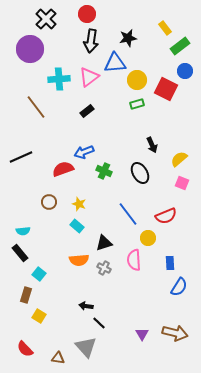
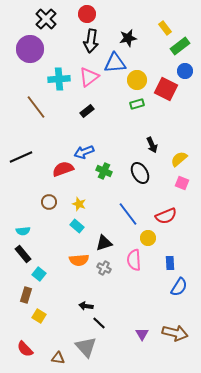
black rectangle at (20, 253): moved 3 px right, 1 px down
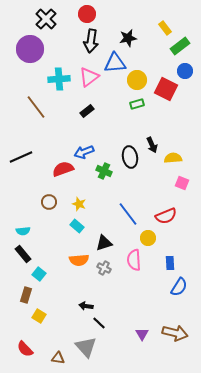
yellow semicircle at (179, 159): moved 6 px left, 1 px up; rotated 36 degrees clockwise
black ellipse at (140, 173): moved 10 px left, 16 px up; rotated 20 degrees clockwise
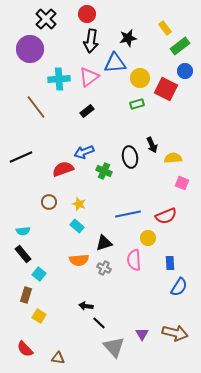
yellow circle at (137, 80): moved 3 px right, 2 px up
blue line at (128, 214): rotated 65 degrees counterclockwise
gray triangle at (86, 347): moved 28 px right
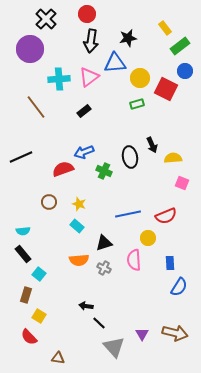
black rectangle at (87, 111): moved 3 px left
red semicircle at (25, 349): moved 4 px right, 12 px up
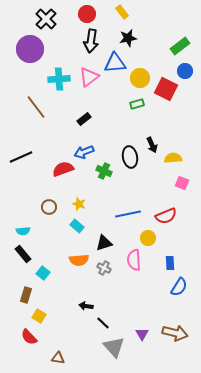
yellow rectangle at (165, 28): moved 43 px left, 16 px up
black rectangle at (84, 111): moved 8 px down
brown circle at (49, 202): moved 5 px down
cyan square at (39, 274): moved 4 px right, 1 px up
black line at (99, 323): moved 4 px right
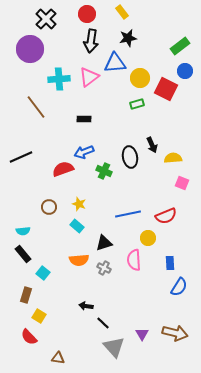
black rectangle at (84, 119): rotated 40 degrees clockwise
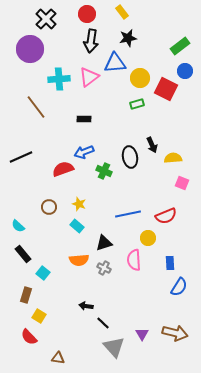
cyan semicircle at (23, 231): moved 5 px left, 5 px up; rotated 48 degrees clockwise
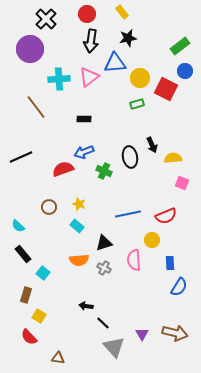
yellow circle at (148, 238): moved 4 px right, 2 px down
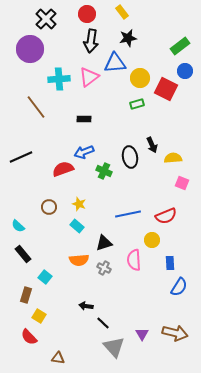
cyan square at (43, 273): moved 2 px right, 4 px down
